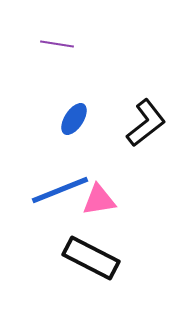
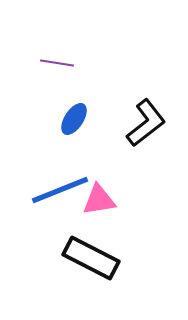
purple line: moved 19 px down
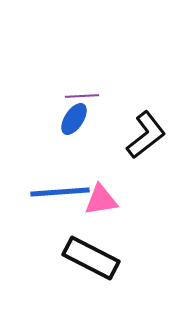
purple line: moved 25 px right, 33 px down; rotated 12 degrees counterclockwise
black L-shape: moved 12 px down
blue line: moved 2 px down; rotated 18 degrees clockwise
pink triangle: moved 2 px right
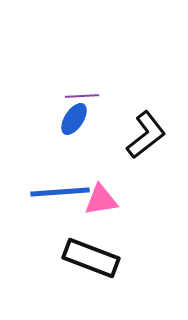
black rectangle: rotated 6 degrees counterclockwise
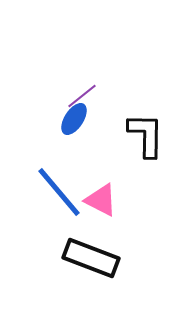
purple line: rotated 36 degrees counterclockwise
black L-shape: rotated 51 degrees counterclockwise
blue line: moved 1 px left; rotated 54 degrees clockwise
pink triangle: rotated 36 degrees clockwise
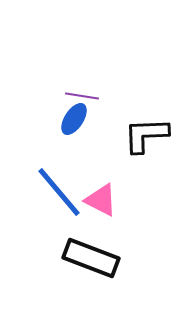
purple line: rotated 48 degrees clockwise
black L-shape: rotated 93 degrees counterclockwise
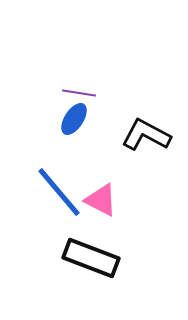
purple line: moved 3 px left, 3 px up
black L-shape: rotated 30 degrees clockwise
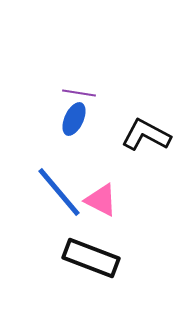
blue ellipse: rotated 8 degrees counterclockwise
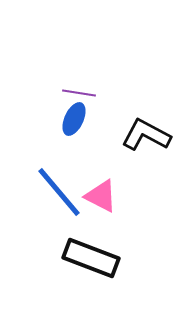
pink triangle: moved 4 px up
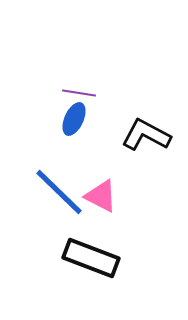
blue line: rotated 6 degrees counterclockwise
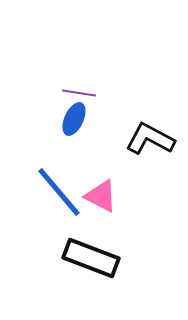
black L-shape: moved 4 px right, 4 px down
blue line: rotated 6 degrees clockwise
